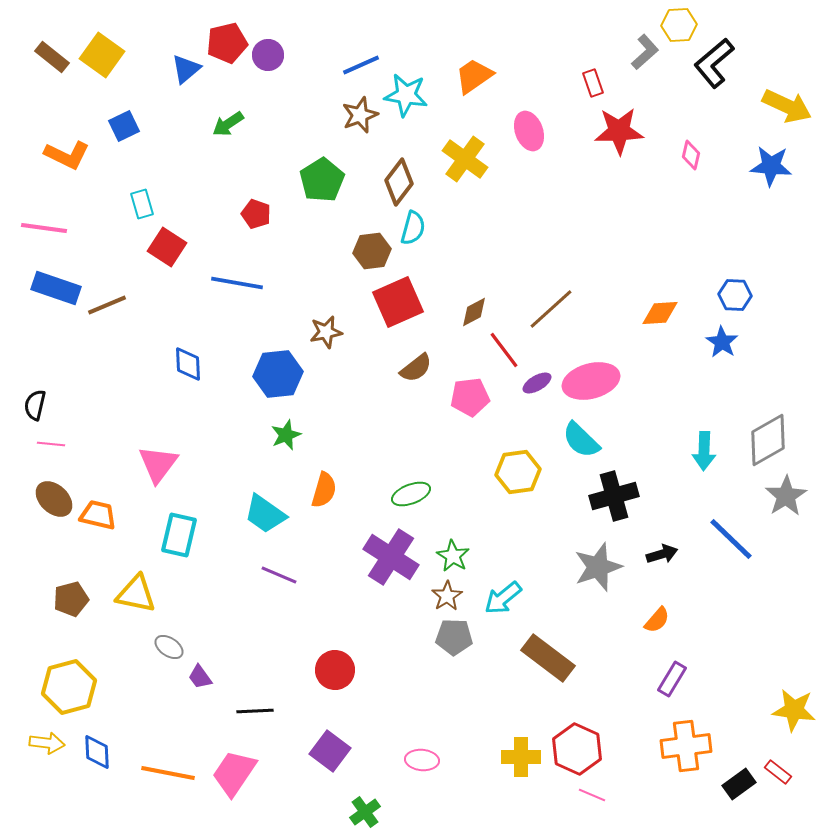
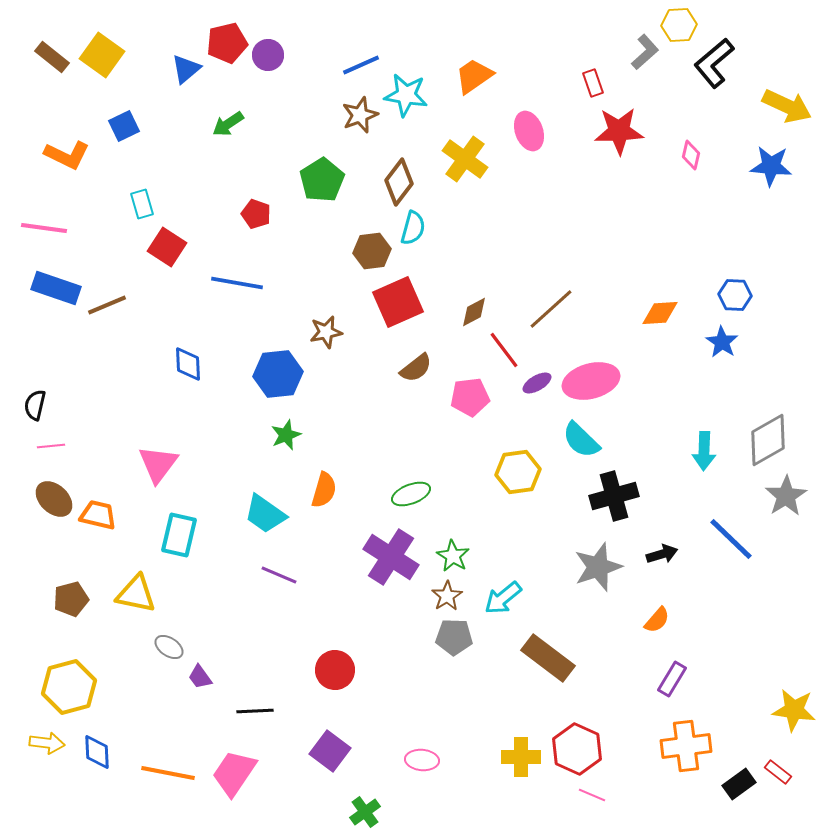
pink line at (51, 444): moved 2 px down; rotated 12 degrees counterclockwise
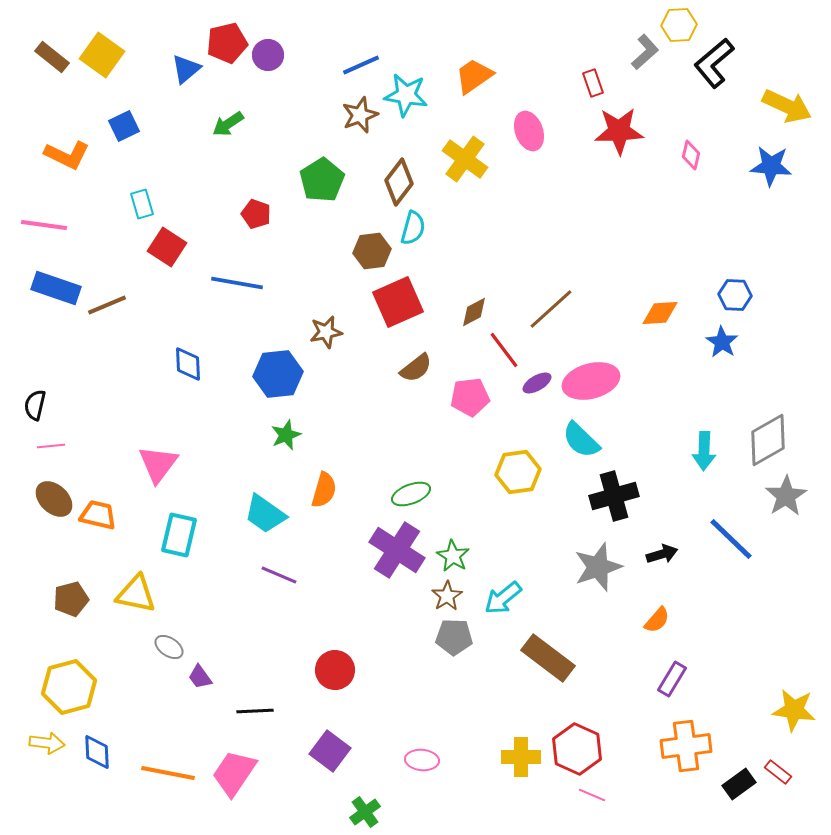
pink line at (44, 228): moved 3 px up
purple cross at (391, 557): moved 6 px right, 7 px up
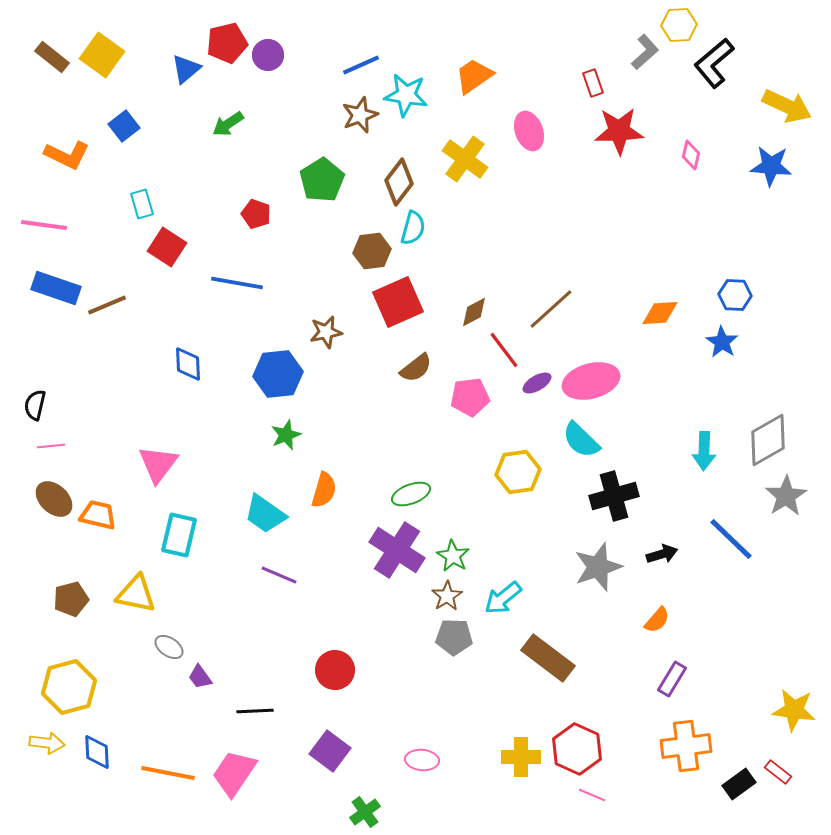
blue square at (124, 126): rotated 12 degrees counterclockwise
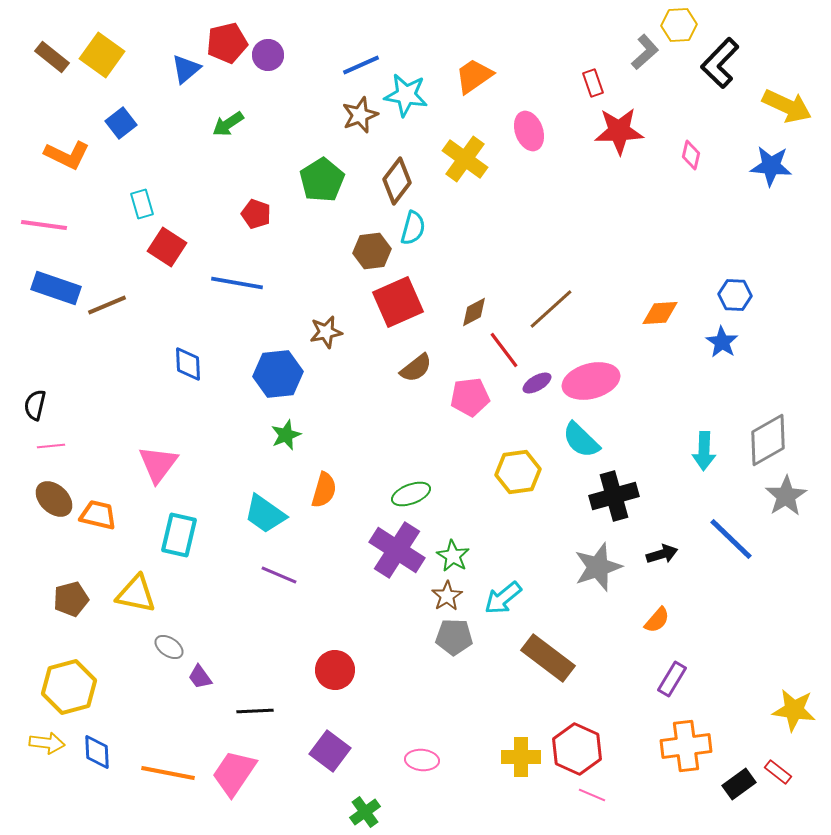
black L-shape at (714, 63): moved 6 px right; rotated 6 degrees counterclockwise
blue square at (124, 126): moved 3 px left, 3 px up
brown diamond at (399, 182): moved 2 px left, 1 px up
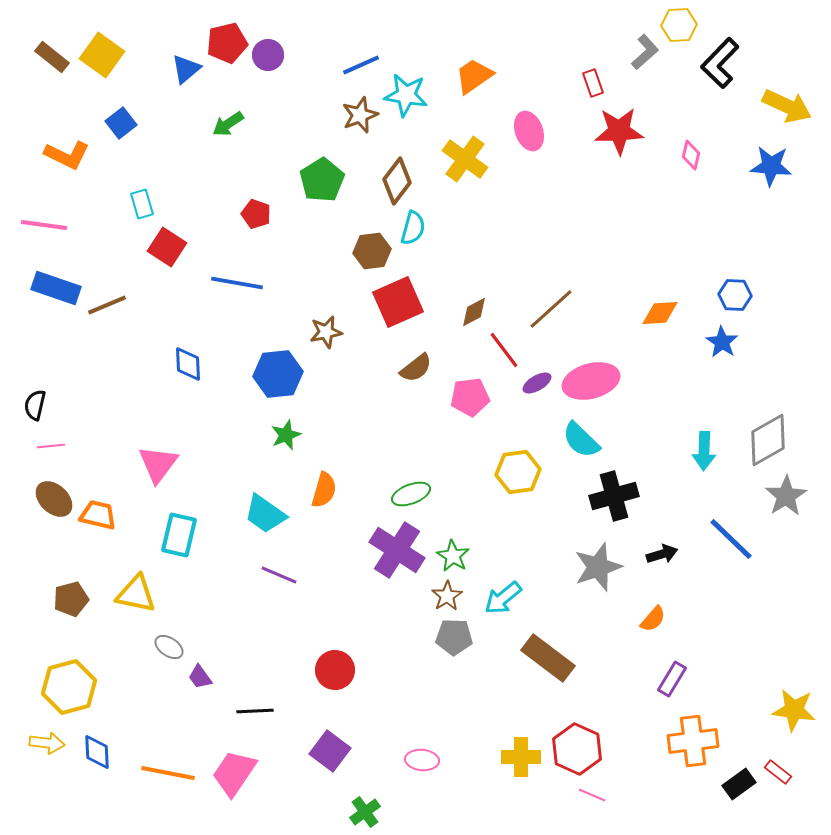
orange semicircle at (657, 620): moved 4 px left, 1 px up
orange cross at (686, 746): moved 7 px right, 5 px up
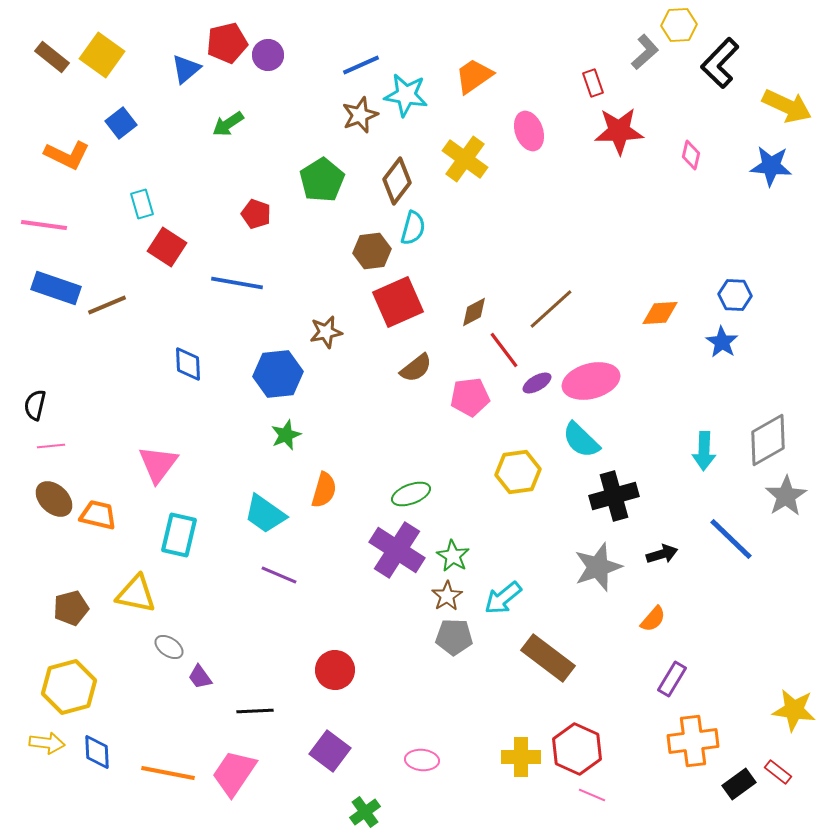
brown pentagon at (71, 599): moved 9 px down
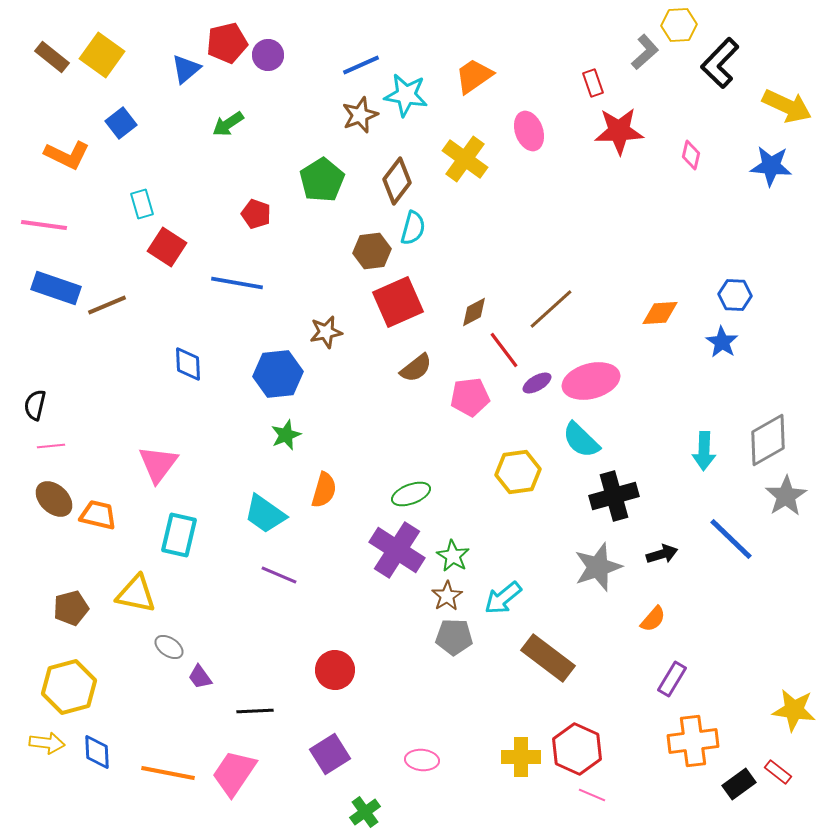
purple square at (330, 751): moved 3 px down; rotated 21 degrees clockwise
